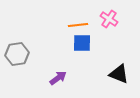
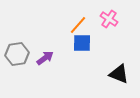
orange line: rotated 42 degrees counterclockwise
purple arrow: moved 13 px left, 20 px up
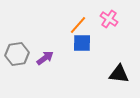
black triangle: rotated 15 degrees counterclockwise
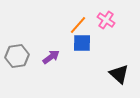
pink cross: moved 3 px left, 1 px down
gray hexagon: moved 2 px down
purple arrow: moved 6 px right, 1 px up
black triangle: rotated 35 degrees clockwise
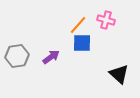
pink cross: rotated 18 degrees counterclockwise
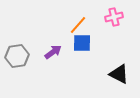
pink cross: moved 8 px right, 3 px up; rotated 30 degrees counterclockwise
purple arrow: moved 2 px right, 5 px up
black triangle: rotated 15 degrees counterclockwise
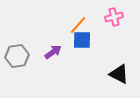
blue square: moved 3 px up
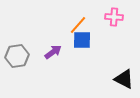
pink cross: rotated 18 degrees clockwise
black triangle: moved 5 px right, 5 px down
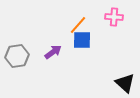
black triangle: moved 1 px right, 4 px down; rotated 15 degrees clockwise
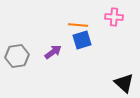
orange line: rotated 54 degrees clockwise
blue square: rotated 18 degrees counterclockwise
black triangle: moved 1 px left
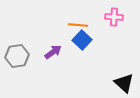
blue square: rotated 30 degrees counterclockwise
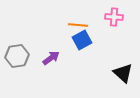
blue square: rotated 18 degrees clockwise
purple arrow: moved 2 px left, 6 px down
black triangle: moved 1 px left, 10 px up
